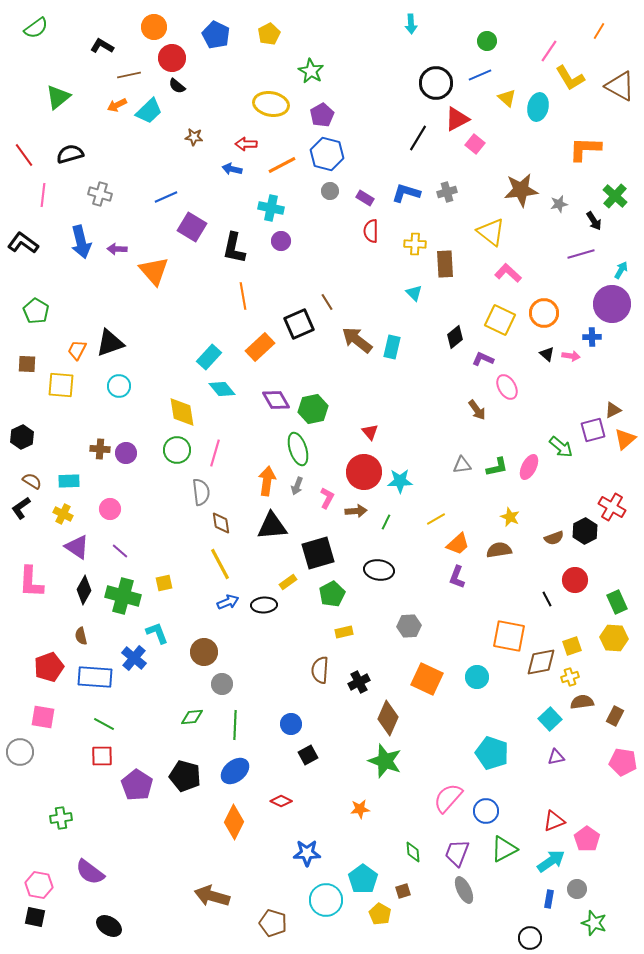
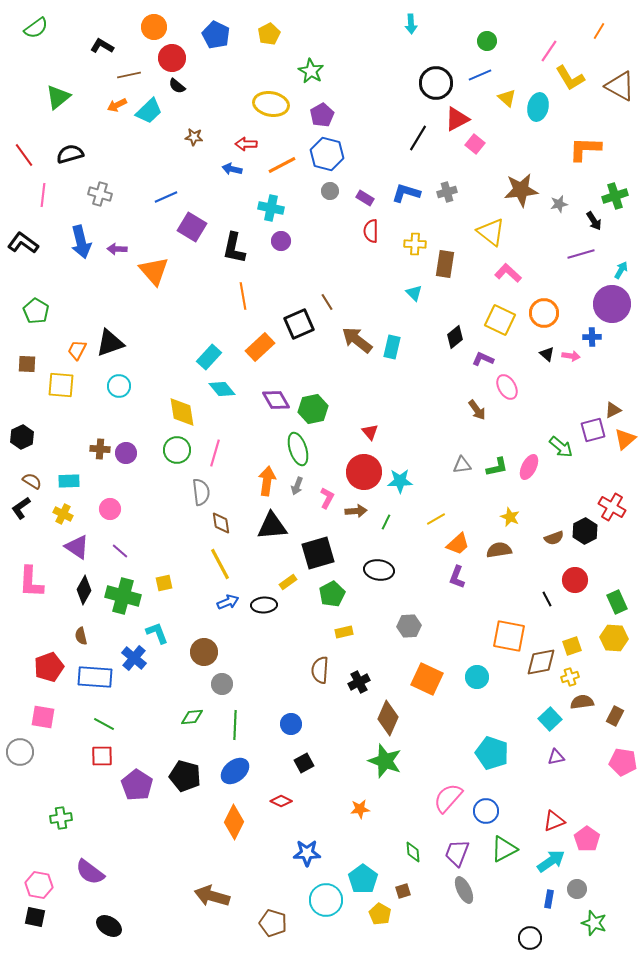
green cross at (615, 196): rotated 30 degrees clockwise
brown rectangle at (445, 264): rotated 12 degrees clockwise
black square at (308, 755): moved 4 px left, 8 px down
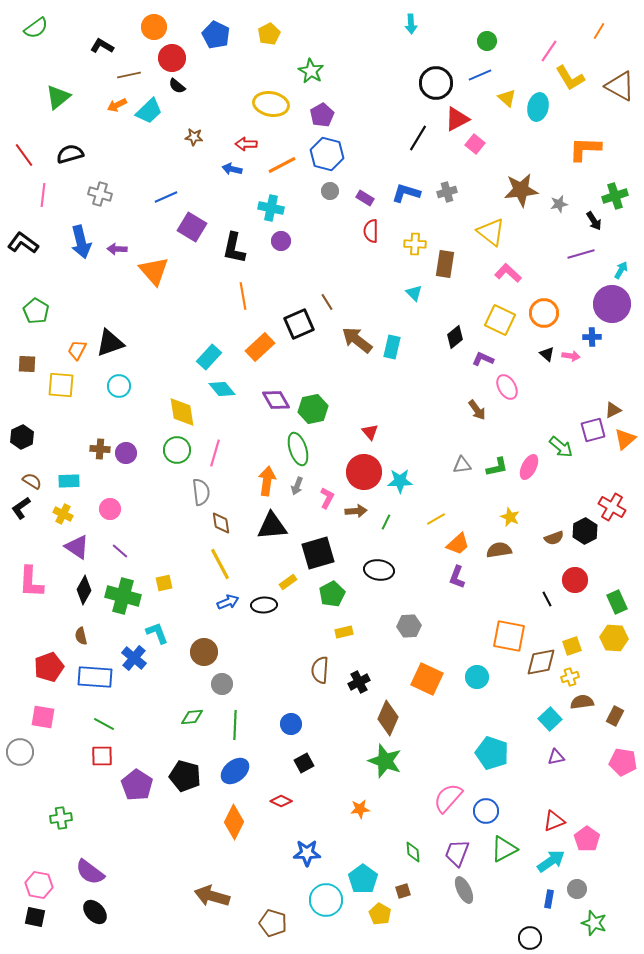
black ellipse at (109, 926): moved 14 px left, 14 px up; rotated 15 degrees clockwise
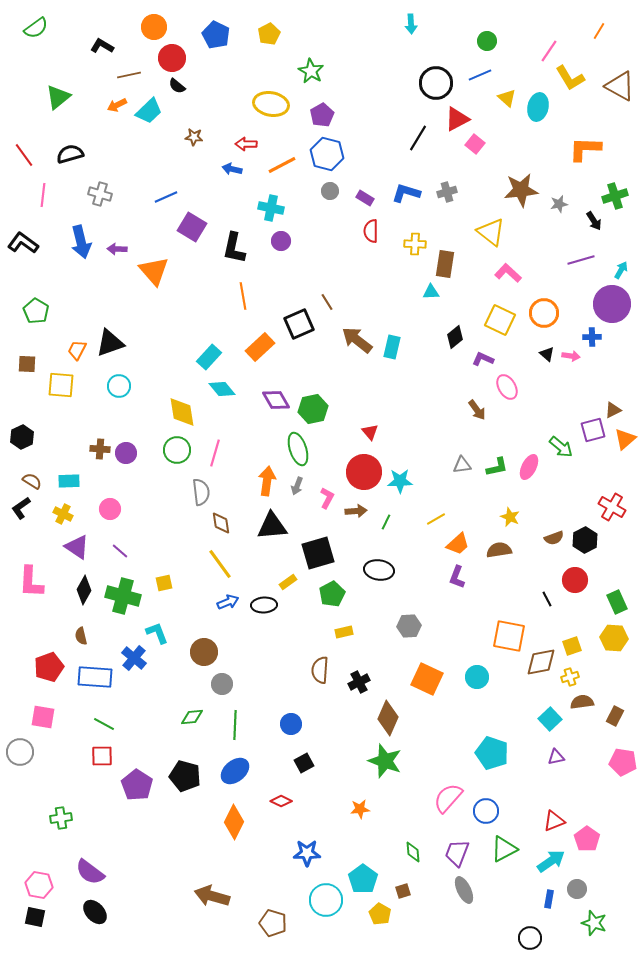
purple line at (581, 254): moved 6 px down
cyan triangle at (414, 293): moved 17 px right, 1 px up; rotated 48 degrees counterclockwise
black hexagon at (585, 531): moved 9 px down
yellow line at (220, 564): rotated 8 degrees counterclockwise
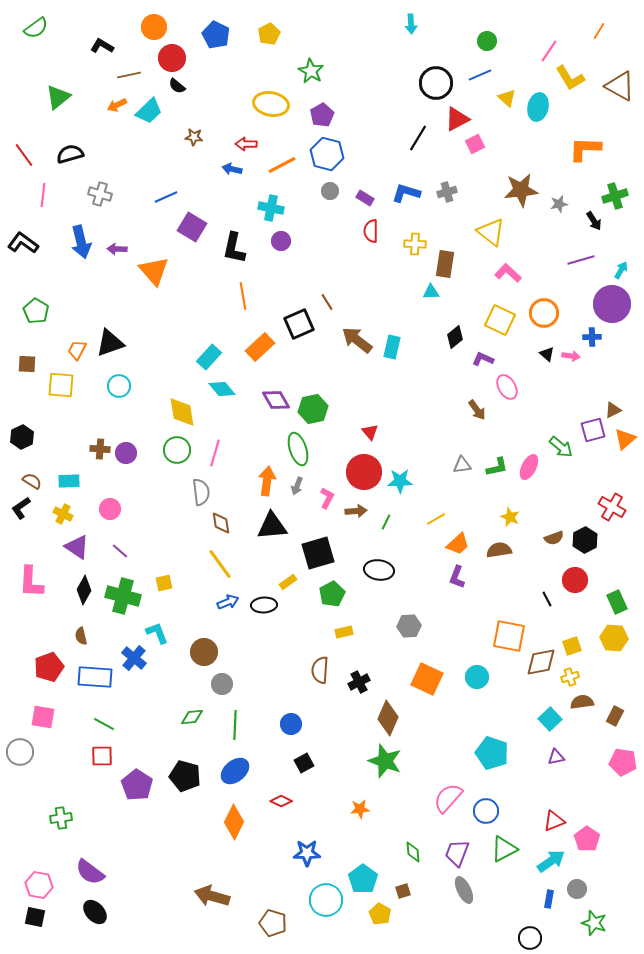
pink square at (475, 144): rotated 24 degrees clockwise
